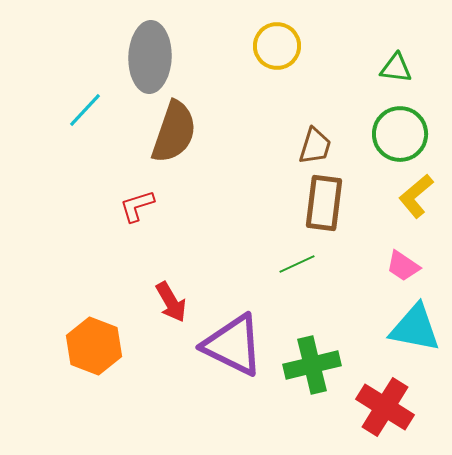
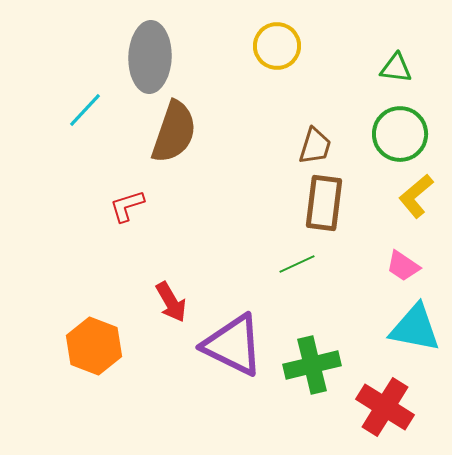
red L-shape: moved 10 px left
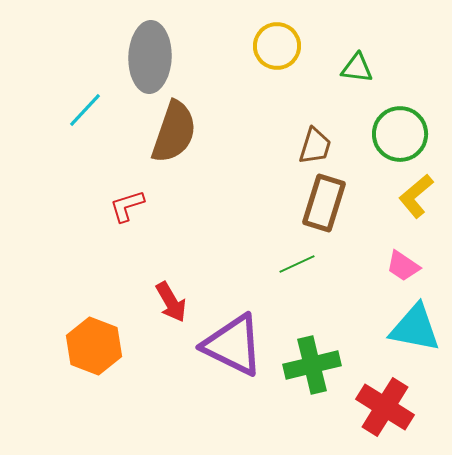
green triangle: moved 39 px left
brown rectangle: rotated 10 degrees clockwise
